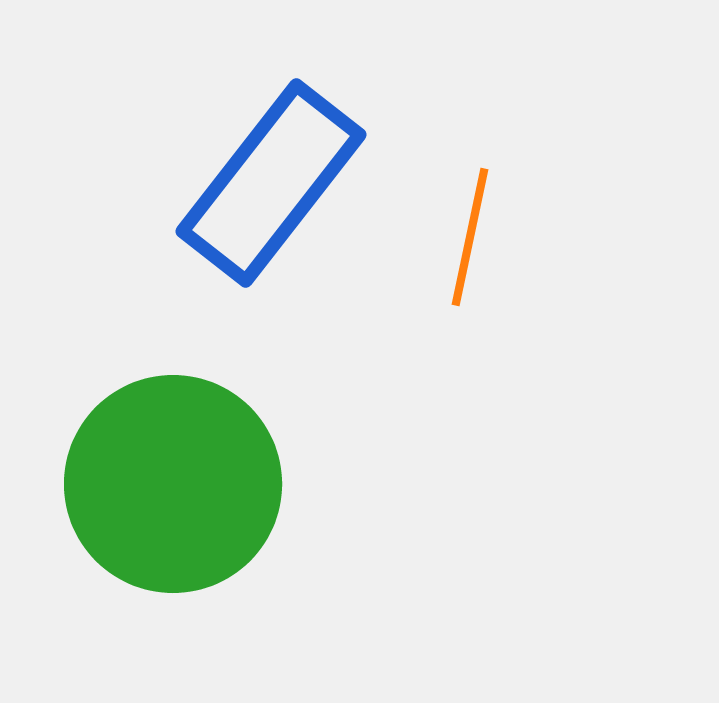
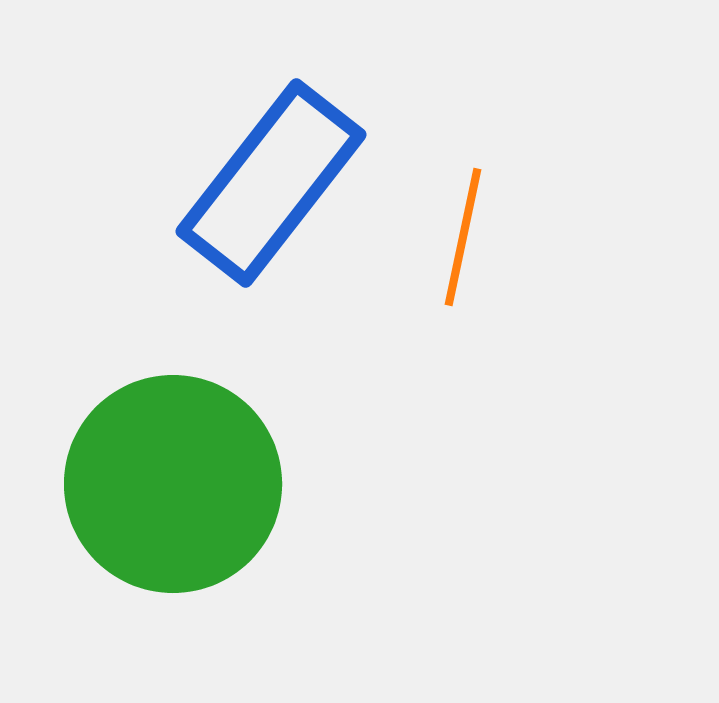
orange line: moved 7 px left
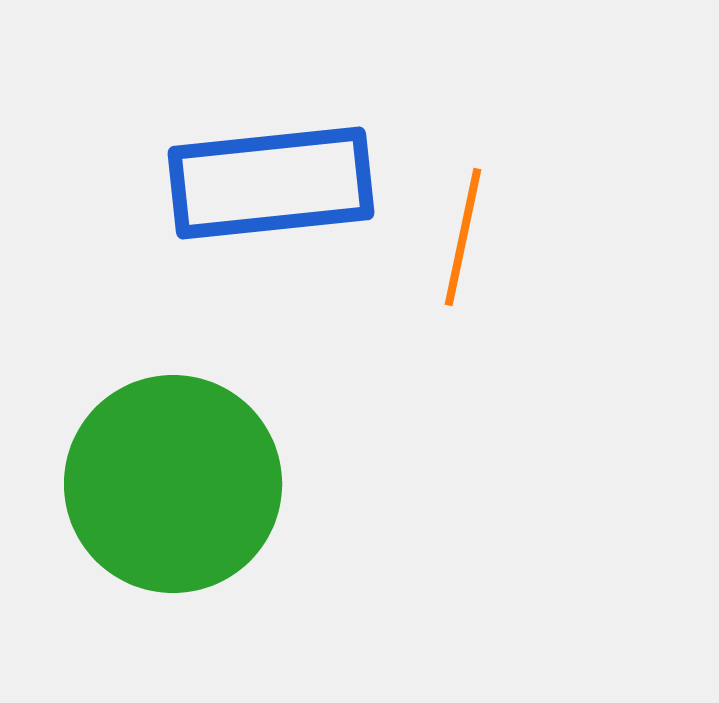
blue rectangle: rotated 46 degrees clockwise
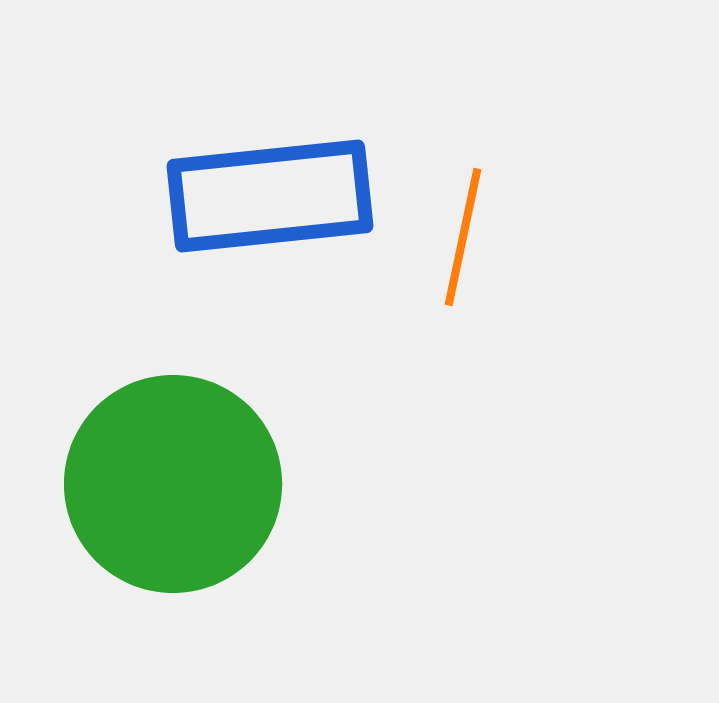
blue rectangle: moved 1 px left, 13 px down
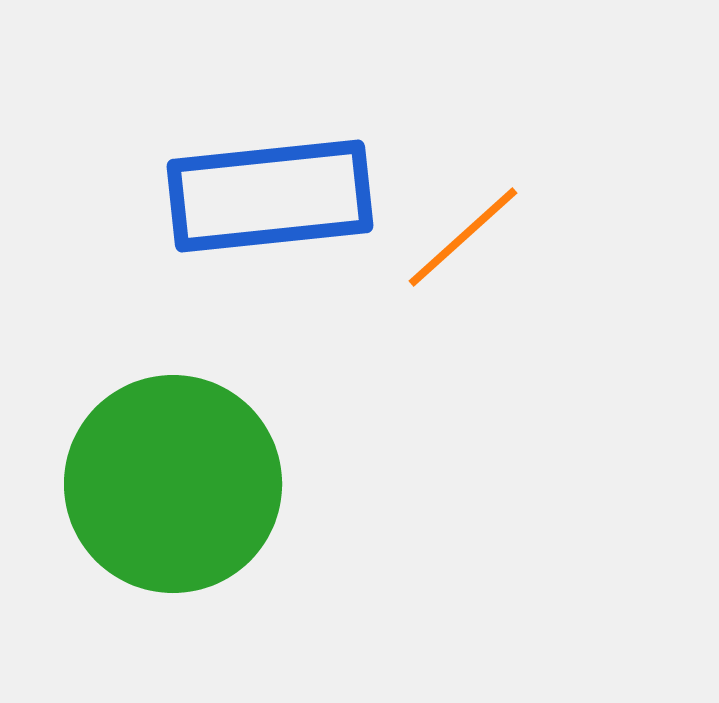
orange line: rotated 36 degrees clockwise
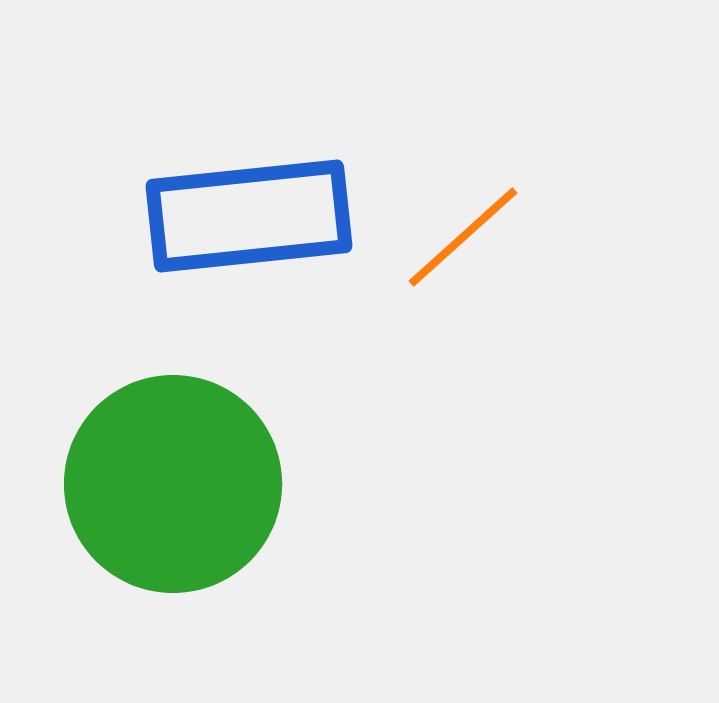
blue rectangle: moved 21 px left, 20 px down
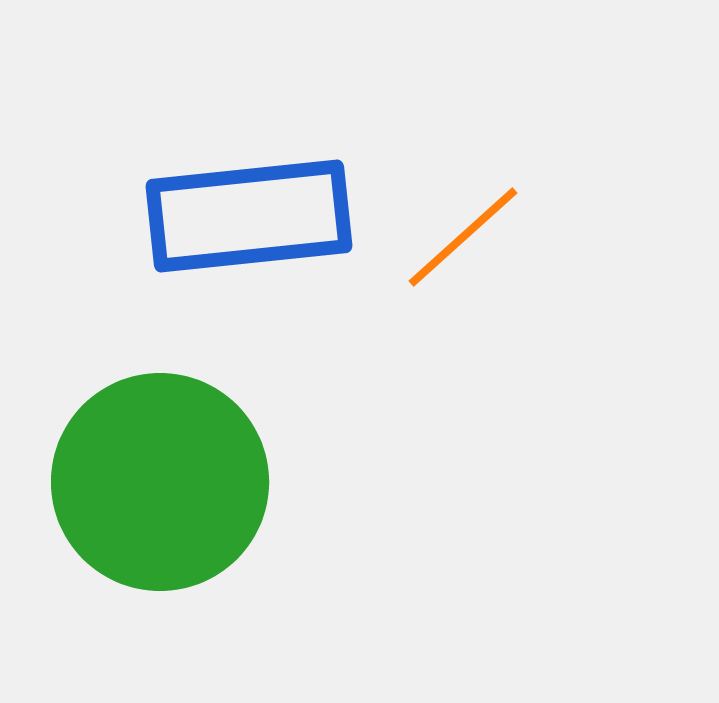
green circle: moved 13 px left, 2 px up
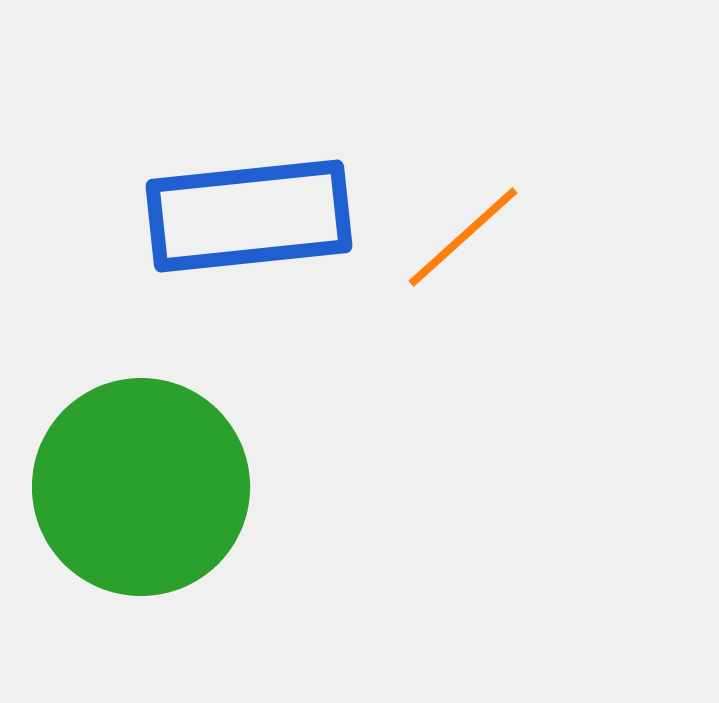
green circle: moved 19 px left, 5 px down
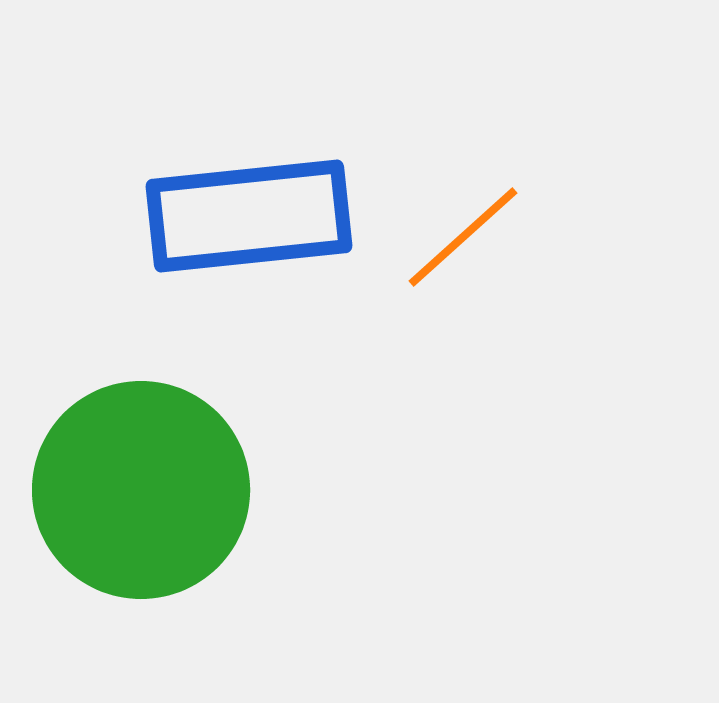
green circle: moved 3 px down
